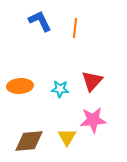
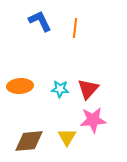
red triangle: moved 4 px left, 8 px down
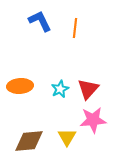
cyan star: rotated 30 degrees counterclockwise
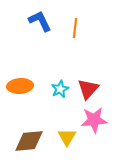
pink star: moved 1 px right
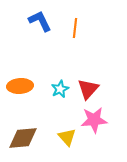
yellow triangle: rotated 12 degrees counterclockwise
brown diamond: moved 6 px left, 3 px up
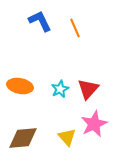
orange line: rotated 30 degrees counterclockwise
orange ellipse: rotated 15 degrees clockwise
pink star: moved 4 px down; rotated 20 degrees counterclockwise
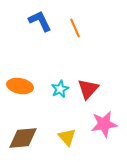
pink star: moved 10 px right; rotated 16 degrees clockwise
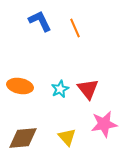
red triangle: rotated 20 degrees counterclockwise
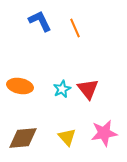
cyan star: moved 2 px right
pink star: moved 9 px down
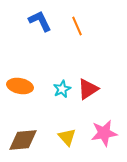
orange line: moved 2 px right, 2 px up
red triangle: rotated 35 degrees clockwise
brown diamond: moved 2 px down
